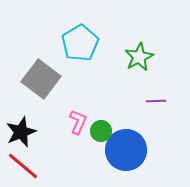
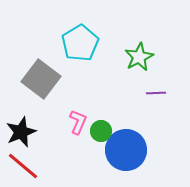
purple line: moved 8 px up
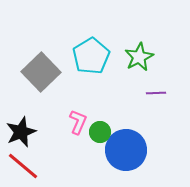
cyan pentagon: moved 11 px right, 13 px down
gray square: moved 7 px up; rotated 9 degrees clockwise
green circle: moved 1 px left, 1 px down
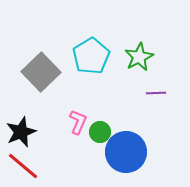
blue circle: moved 2 px down
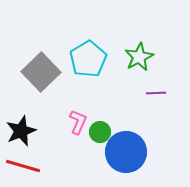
cyan pentagon: moved 3 px left, 3 px down
black star: moved 1 px up
red line: rotated 24 degrees counterclockwise
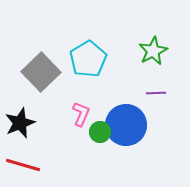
green star: moved 14 px right, 6 px up
pink L-shape: moved 3 px right, 8 px up
black star: moved 1 px left, 8 px up
blue circle: moved 27 px up
red line: moved 1 px up
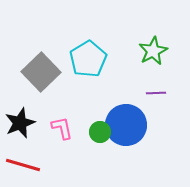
pink L-shape: moved 19 px left, 14 px down; rotated 35 degrees counterclockwise
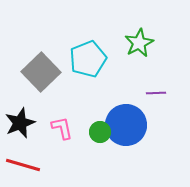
green star: moved 14 px left, 8 px up
cyan pentagon: rotated 9 degrees clockwise
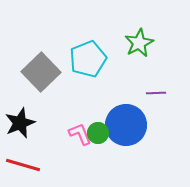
pink L-shape: moved 18 px right, 6 px down; rotated 10 degrees counterclockwise
green circle: moved 2 px left, 1 px down
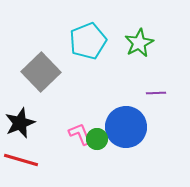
cyan pentagon: moved 18 px up
blue circle: moved 2 px down
green circle: moved 1 px left, 6 px down
red line: moved 2 px left, 5 px up
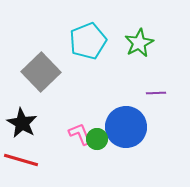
black star: moved 2 px right; rotated 20 degrees counterclockwise
